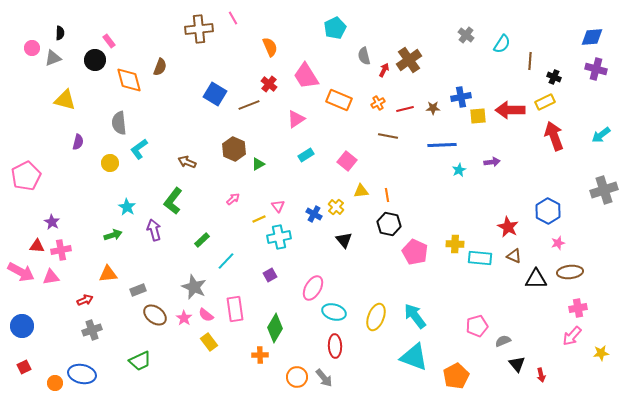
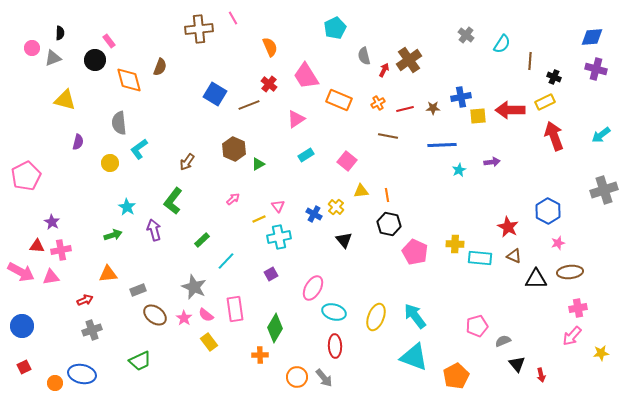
brown arrow at (187, 162): rotated 78 degrees counterclockwise
purple square at (270, 275): moved 1 px right, 1 px up
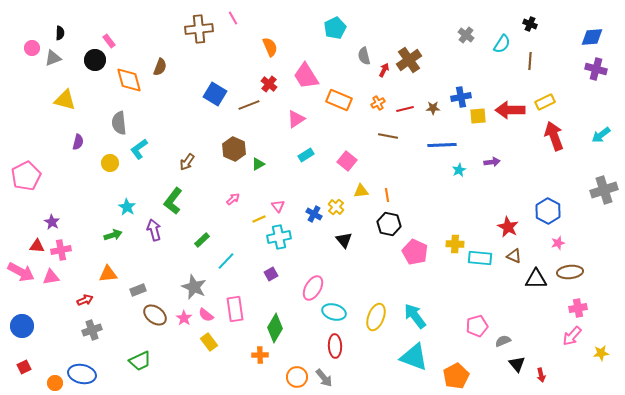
black cross at (554, 77): moved 24 px left, 53 px up
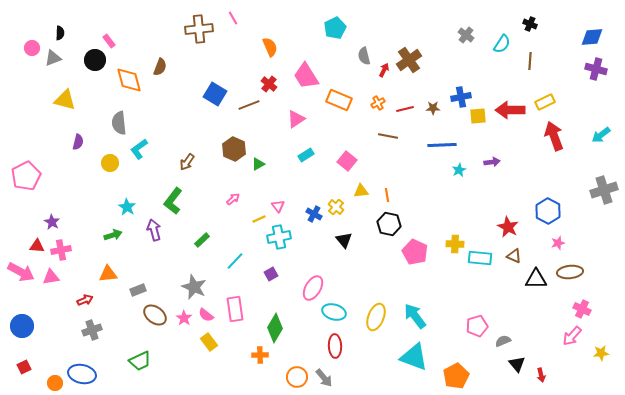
cyan line at (226, 261): moved 9 px right
pink cross at (578, 308): moved 4 px right, 1 px down; rotated 36 degrees clockwise
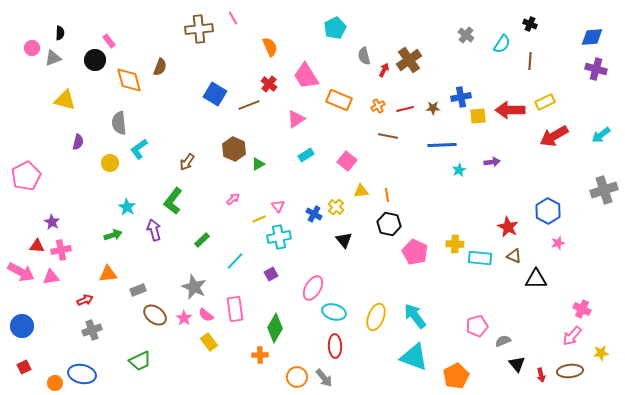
orange cross at (378, 103): moved 3 px down
red arrow at (554, 136): rotated 100 degrees counterclockwise
brown ellipse at (570, 272): moved 99 px down
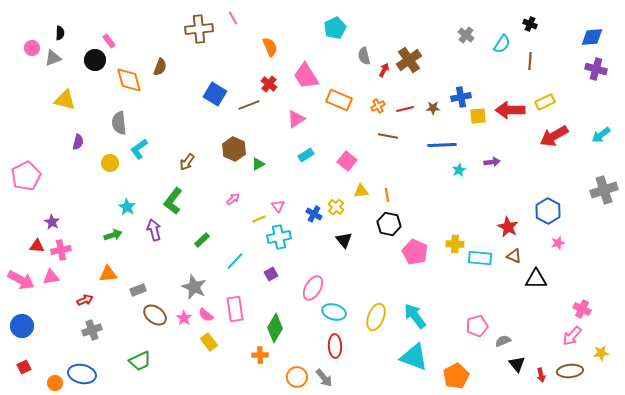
pink arrow at (21, 272): moved 8 px down
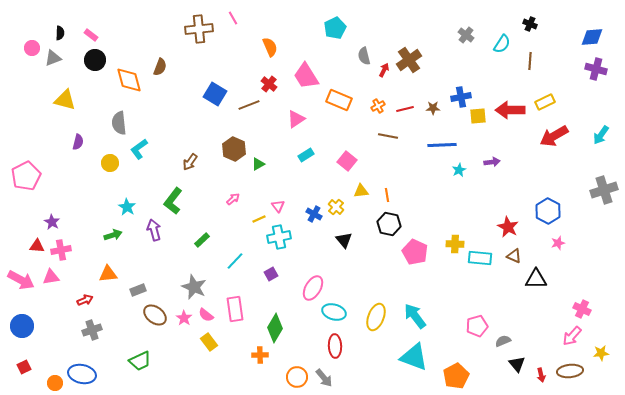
pink rectangle at (109, 41): moved 18 px left, 6 px up; rotated 16 degrees counterclockwise
cyan arrow at (601, 135): rotated 18 degrees counterclockwise
brown arrow at (187, 162): moved 3 px right
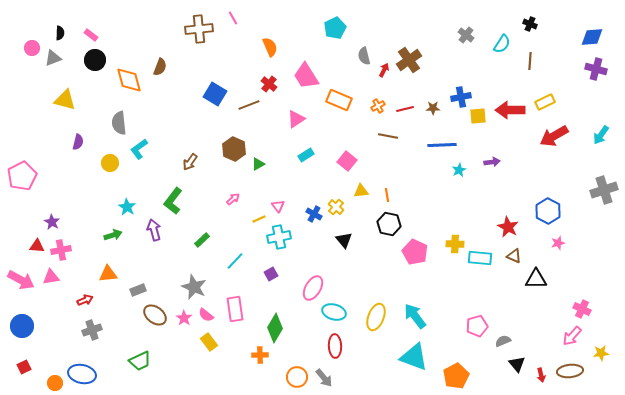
pink pentagon at (26, 176): moved 4 px left
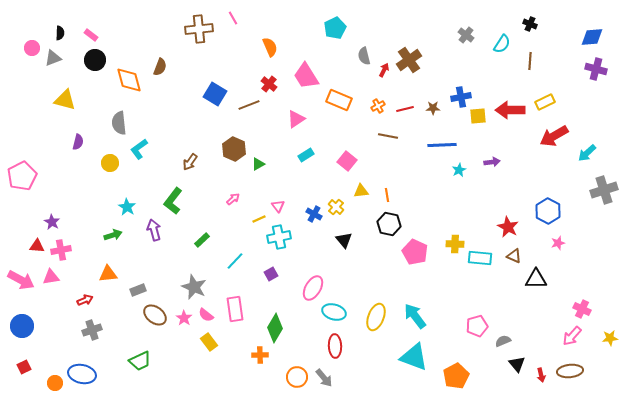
cyan arrow at (601, 135): moved 14 px left, 18 px down; rotated 12 degrees clockwise
yellow star at (601, 353): moved 9 px right, 15 px up
